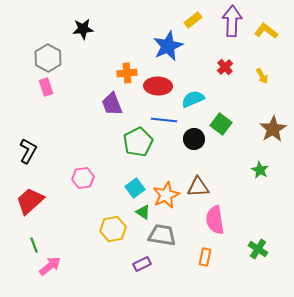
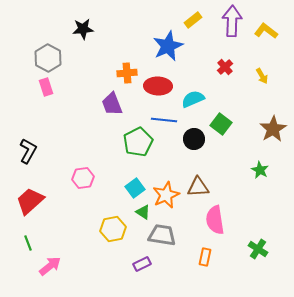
green line: moved 6 px left, 2 px up
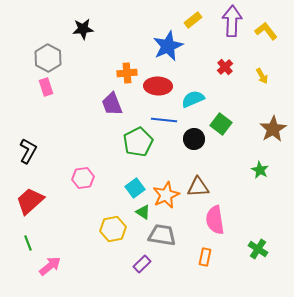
yellow L-shape: rotated 15 degrees clockwise
purple rectangle: rotated 18 degrees counterclockwise
